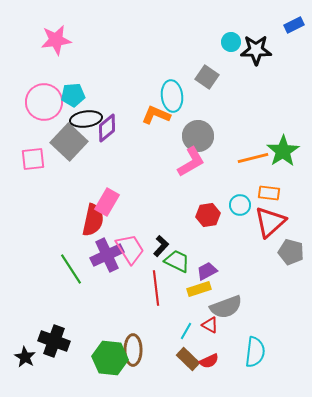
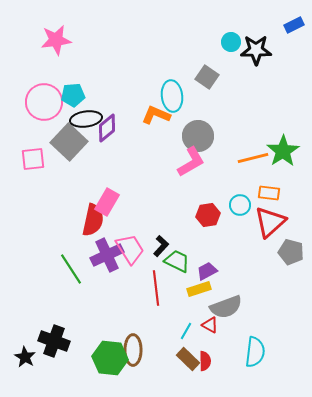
red semicircle at (209, 361): moved 4 px left; rotated 66 degrees counterclockwise
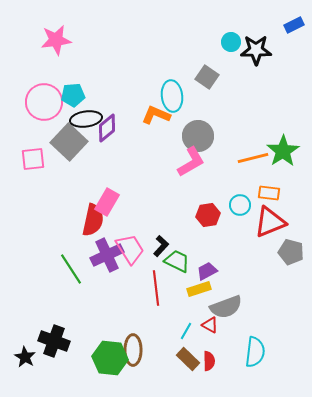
red triangle at (270, 222): rotated 20 degrees clockwise
red semicircle at (205, 361): moved 4 px right
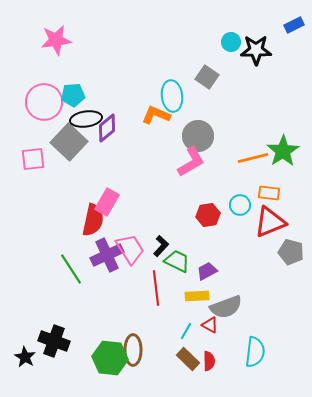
yellow rectangle at (199, 289): moved 2 px left, 7 px down; rotated 15 degrees clockwise
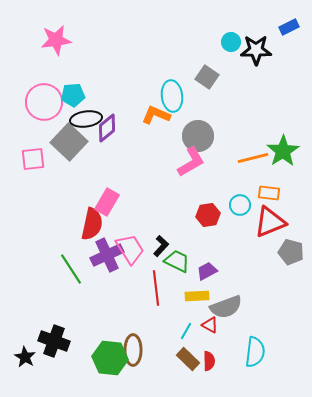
blue rectangle at (294, 25): moved 5 px left, 2 px down
red semicircle at (93, 220): moved 1 px left, 4 px down
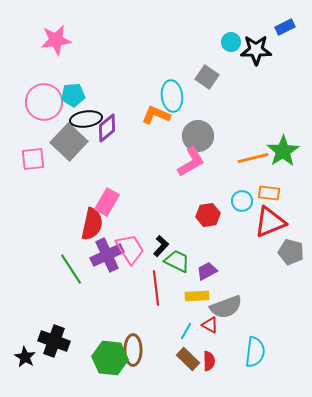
blue rectangle at (289, 27): moved 4 px left
cyan circle at (240, 205): moved 2 px right, 4 px up
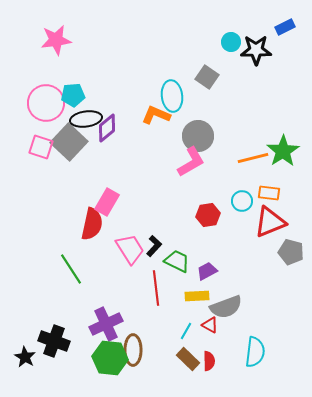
pink circle at (44, 102): moved 2 px right, 1 px down
pink square at (33, 159): moved 8 px right, 12 px up; rotated 25 degrees clockwise
black L-shape at (161, 246): moved 7 px left
purple cross at (107, 255): moved 1 px left, 69 px down
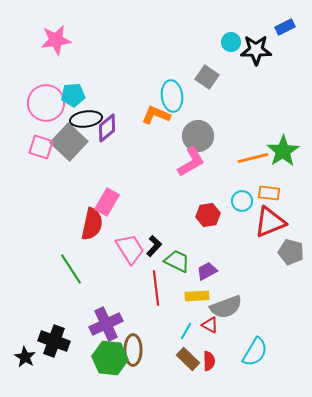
cyan semicircle at (255, 352): rotated 24 degrees clockwise
